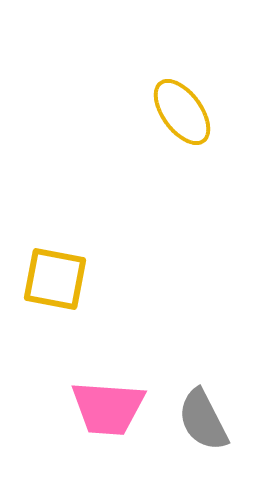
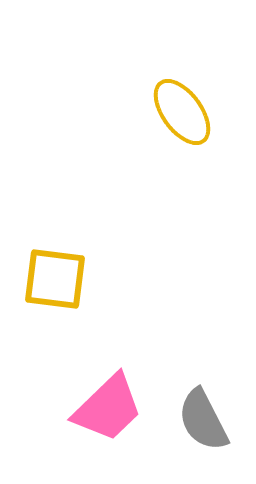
yellow square: rotated 4 degrees counterclockwise
pink trapezoid: rotated 48 degrees counterclockwise
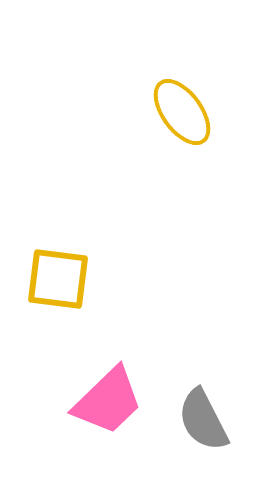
yellow square: moved 3 px right
pink trapezoid: moved 7 px up
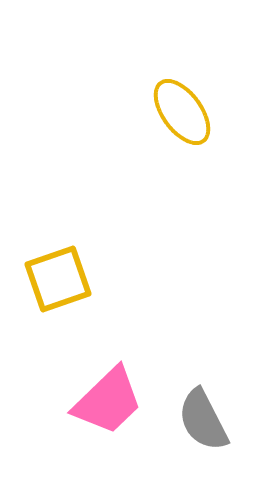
yellow square: rotated 26 degrees counterclockwise
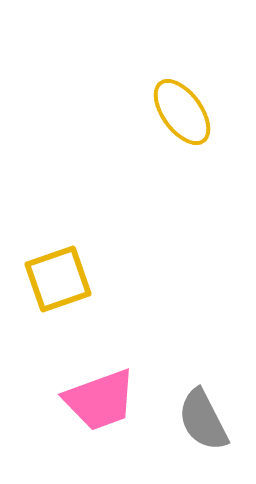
pink trapezoid: moved 8 px left, 1 px up; rotated 24 degrees clockwise
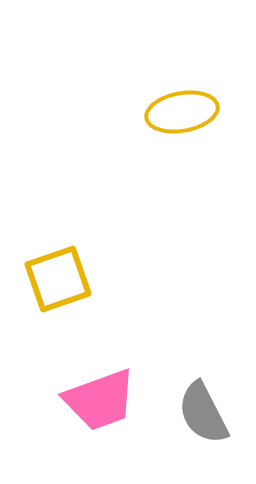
yellow ellipse: rotated 64 degrees counterclockwise
gray semicircle: moved 7 px up
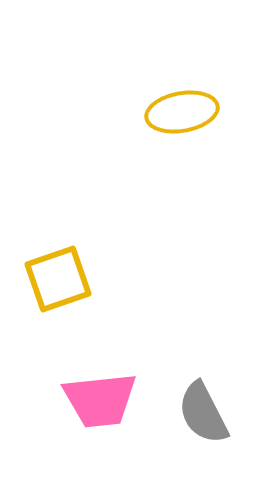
pink trapezoid: rotated 14 degrees clockwise
